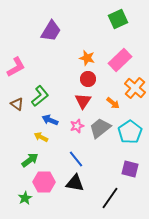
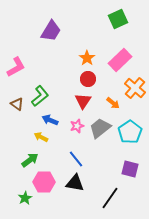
orange star: rotated 21 degrees clockwise
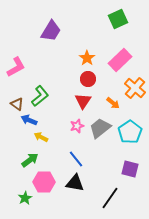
blue arrow: moved 21 px left
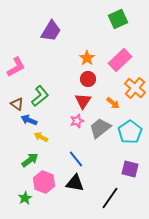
pink star: moved 5 px up
pink hexagon: rotated 20 degrees clockwise
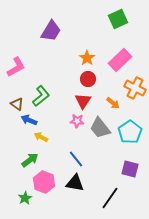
orange cross: rotated 15 degrees counterclockwise
green L-shape: moved 1 px right
pink star: rotated 24 degrees clockwise
gray trapezoid: rotated 90 degrees counterclockwise
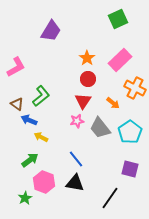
pink star: rotated 16 degrees counterclockwise
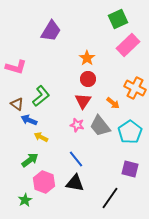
pink rectangle: moved 8 px right, 15 px up
pink L-shape: rotated 45 degrees clockwise
pink star: moved 4 px down; rotated 24 degrees clockwise
gray trapezoid: moved 2 px up
green star: moved 2 px down
